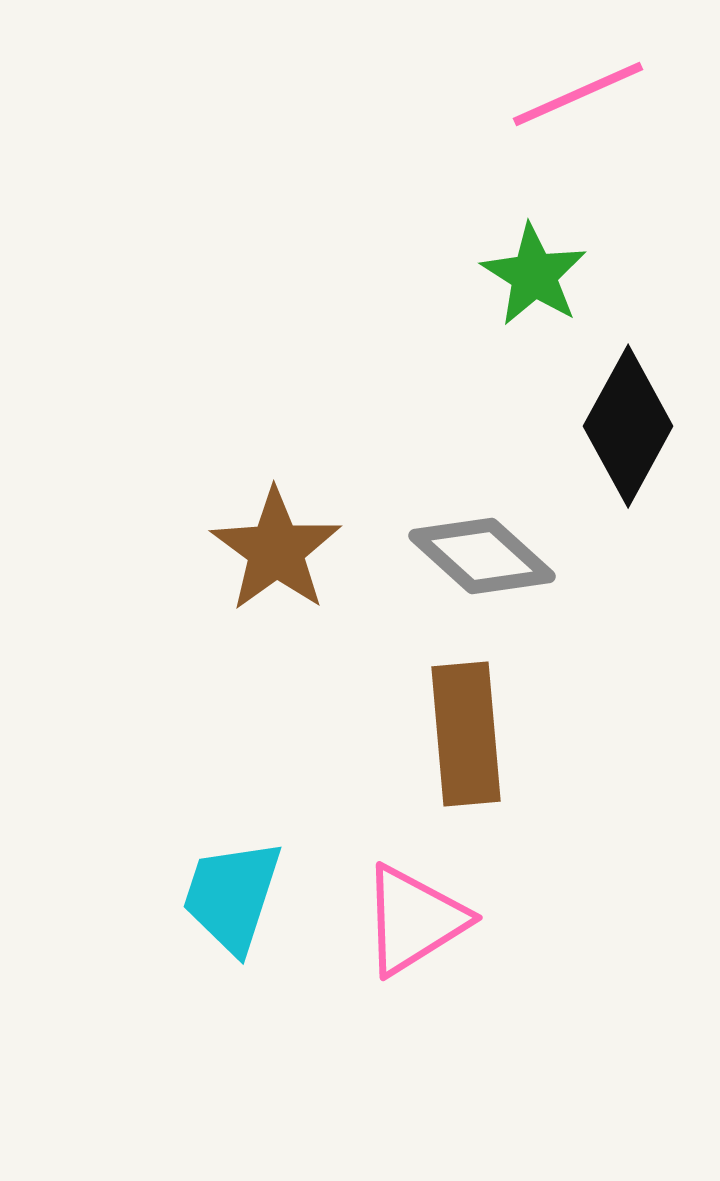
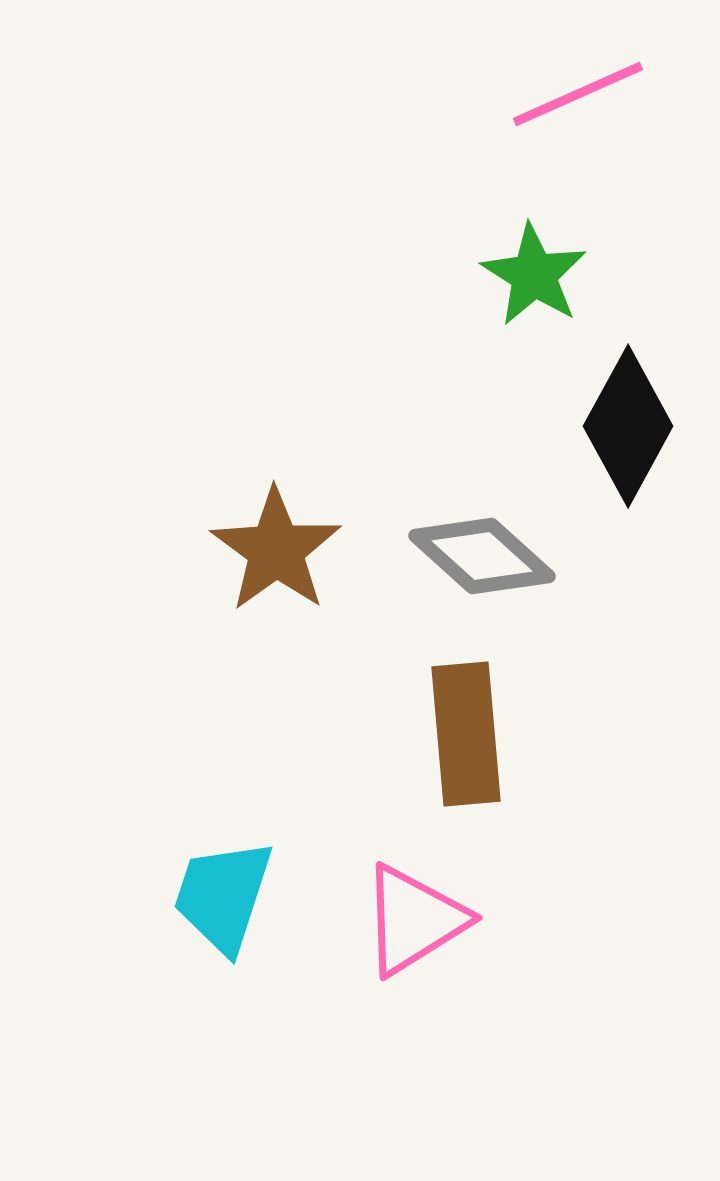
cyan trapezoid: moved 9 px left
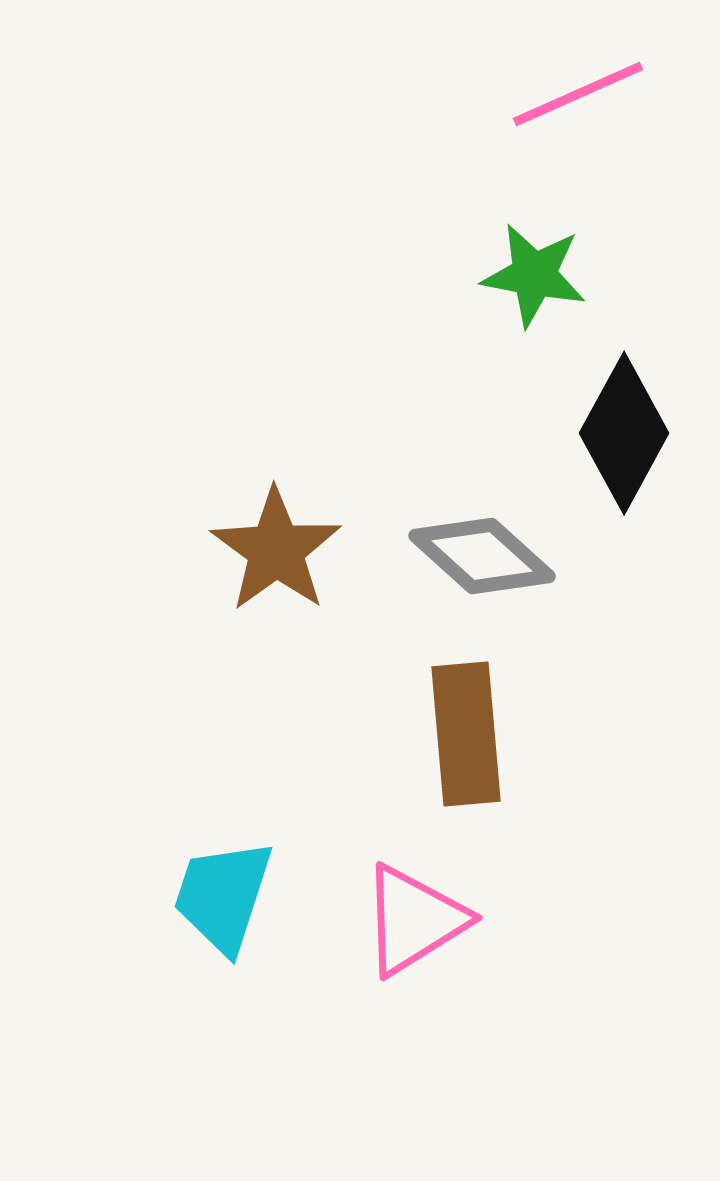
green star: rotated 21 degrees counterclockwise
black diamond: moved 4 px left, 7 px down
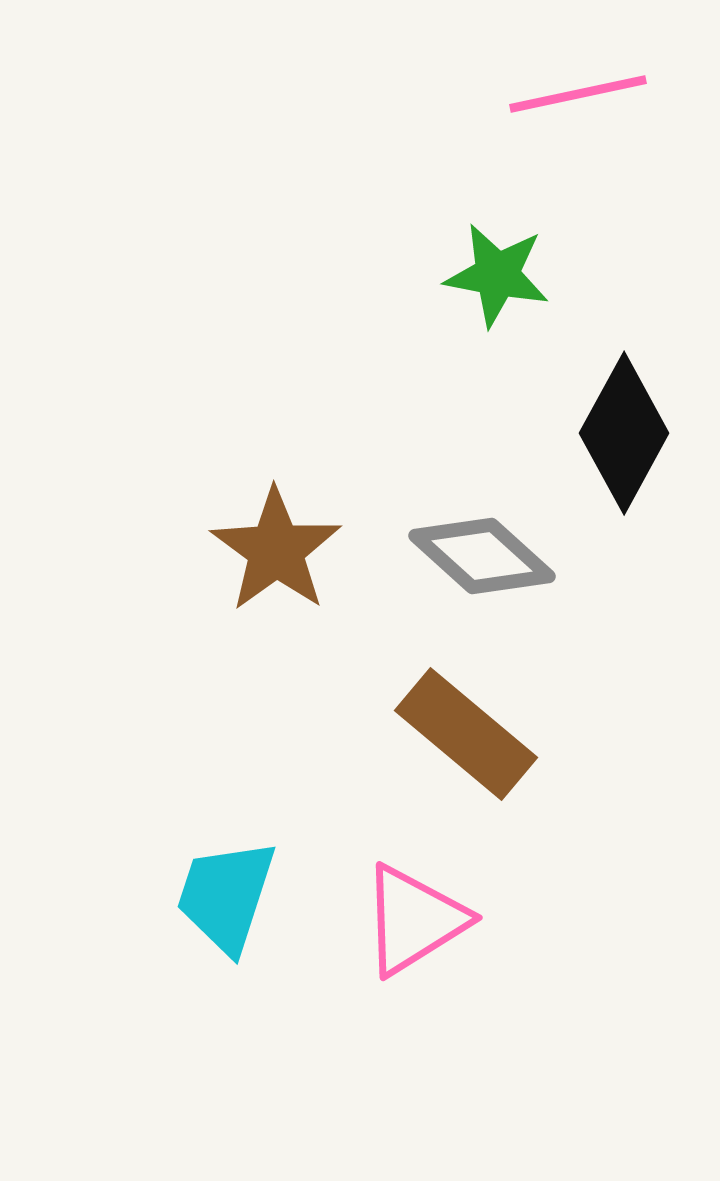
pink line: rotated 12 degrees clockwise
green star: moved 37 px left
brown rectangle: rotated 45 degrees counterclockwise
cyan trapezoid: moved 3 px right
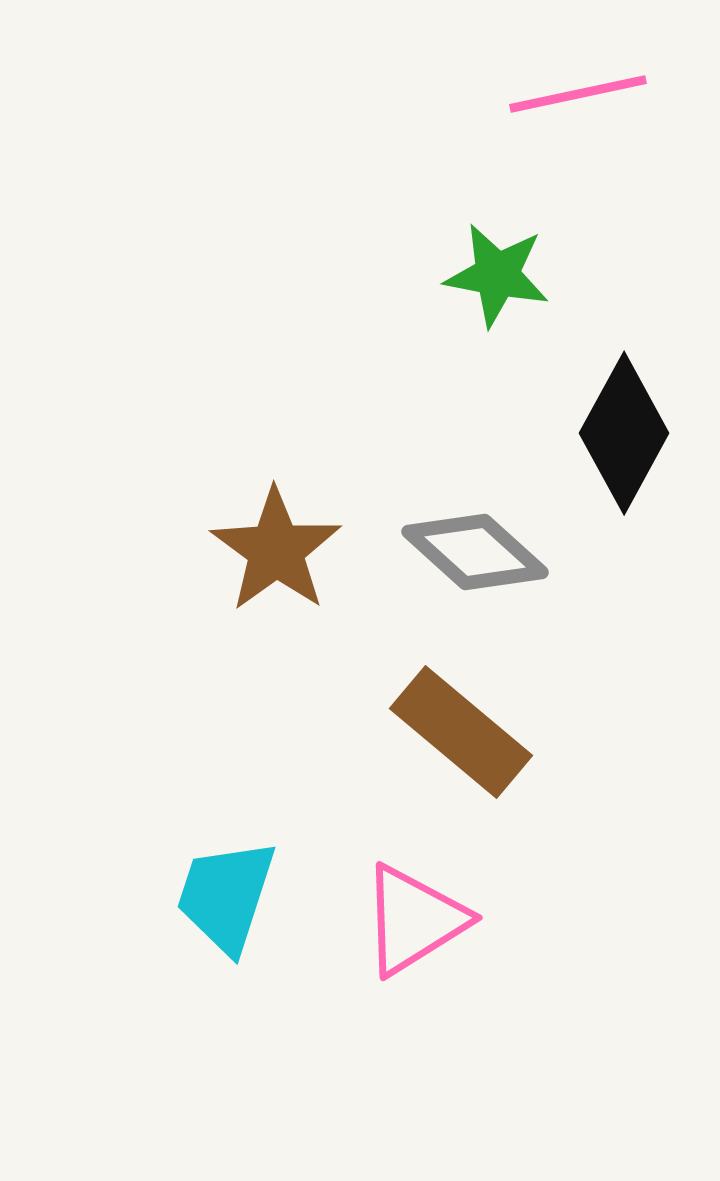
gray diamond: moved 7 px left, 4 px up
brown rectangle: moved 5 px left, 2 px up
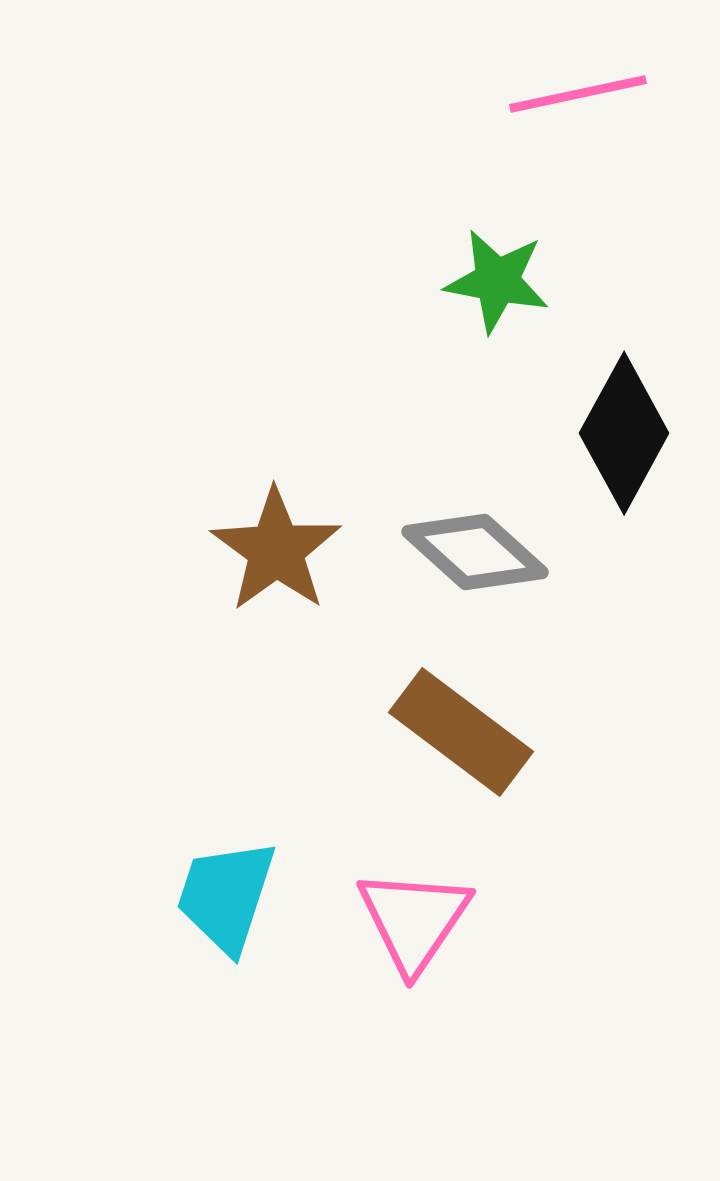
green star: moved 6 px down
brown rectangle: rotated 3 degrees counterclockwise
pink triangle: rotated 24 degrees counterclockwise
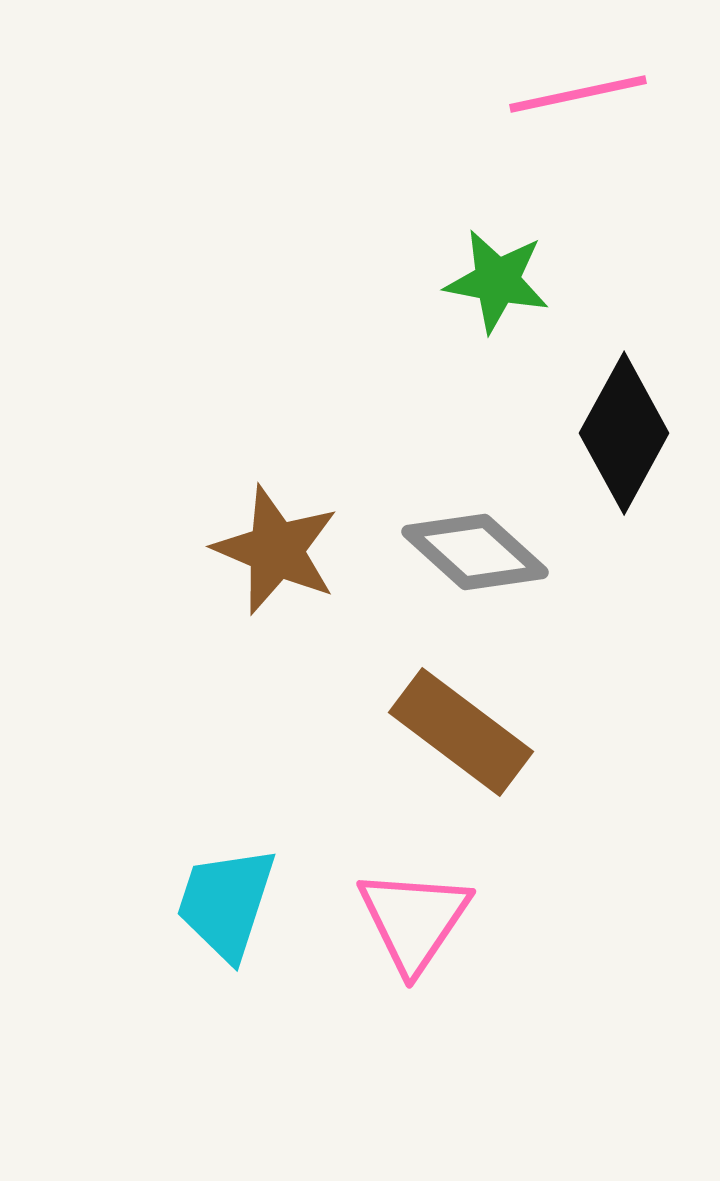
brown star: rotated 13 degrees counterclockwise
cyan trapezoid: moved 7 px down
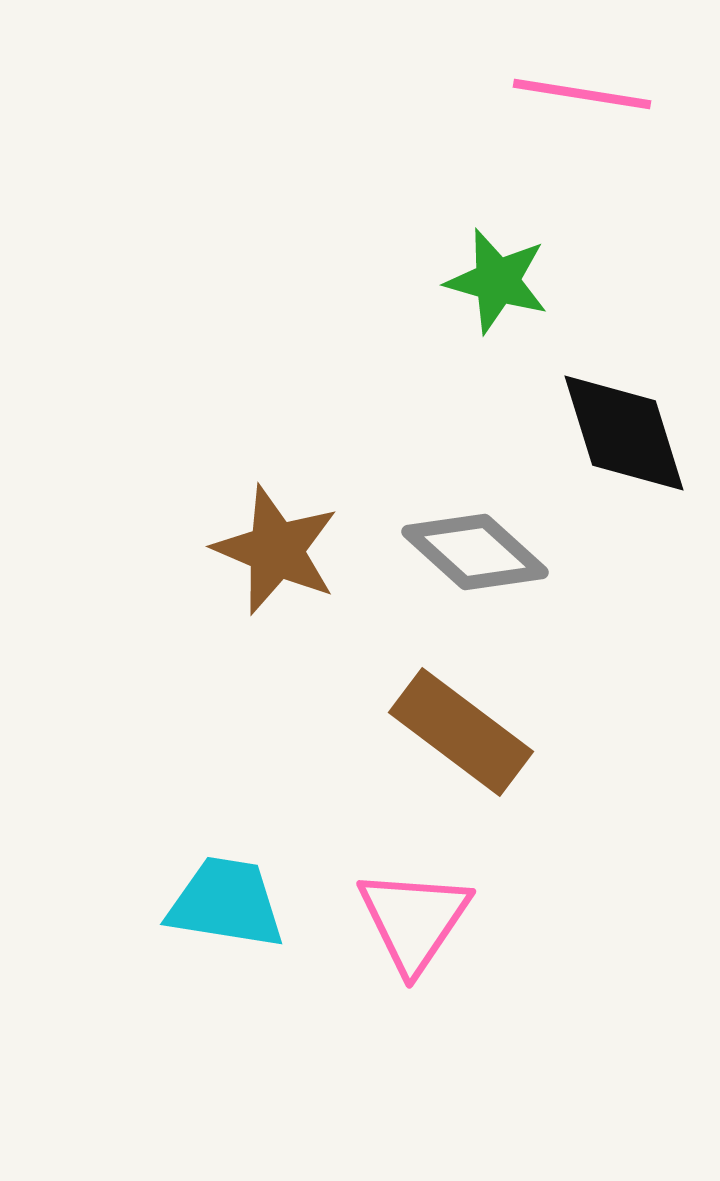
pink line: moved 4 px right; rotated 21 degrees clockwise
green star: rotated 5 degrees clockwise
black diamond: rotated 46 degrees counterclockwise
cyan trapezoid: rotated 81 degrees clockwise
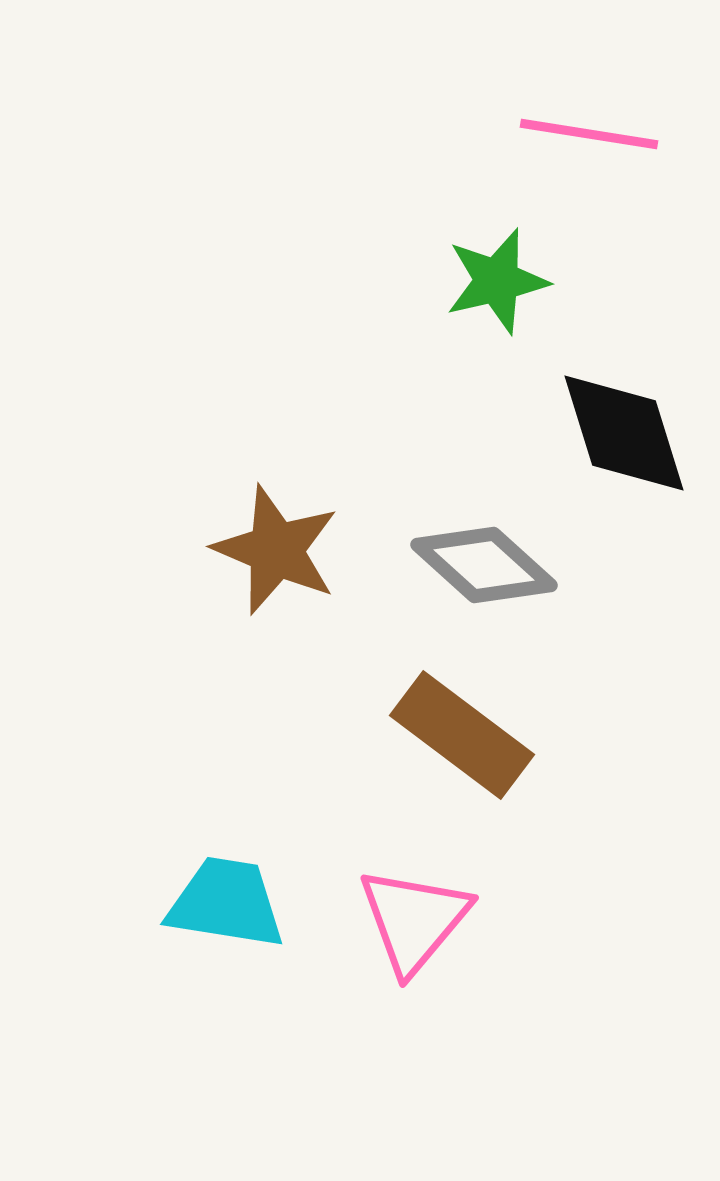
pink line: moved 7 px right, 40 px down
green star: rotated 29 degrees counterclockwise
gray diamond: moved 9 px right, 13 px down
brown rectangle: moved 1 px right, 3 px down
pink triangle: rotated 6 degrees clockwise
